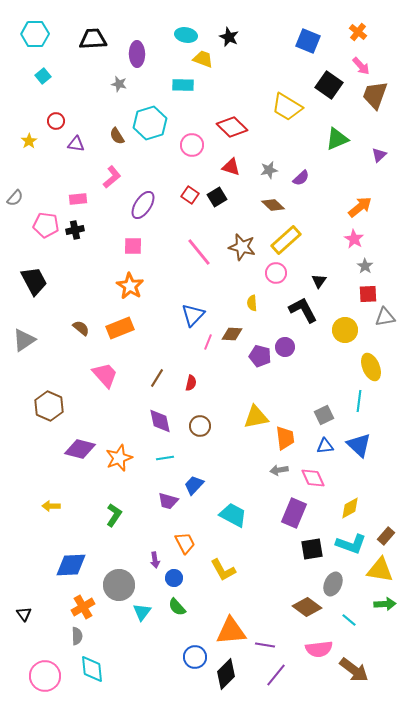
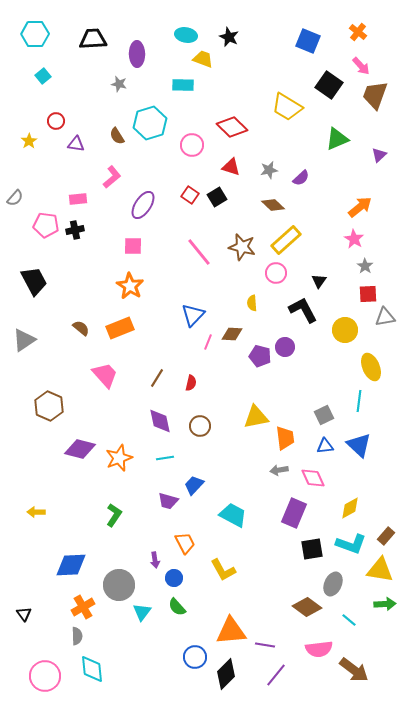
yellow arrow at (51, 506): moved 15 px left, 6 px down
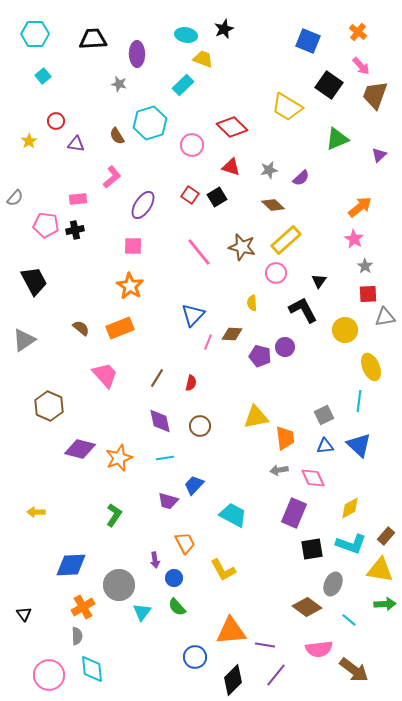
black star at (229, 37): moved 5 px left, 8 px up; rotated 24 degrees clockwise
cyan rectangle at (183, 85): rotated 45 degrees counterclockwise
black diamond at (226, 674): moved 7 px right, 6 px down
pink circle at (45, 676): moved 4 px right, 1 px up
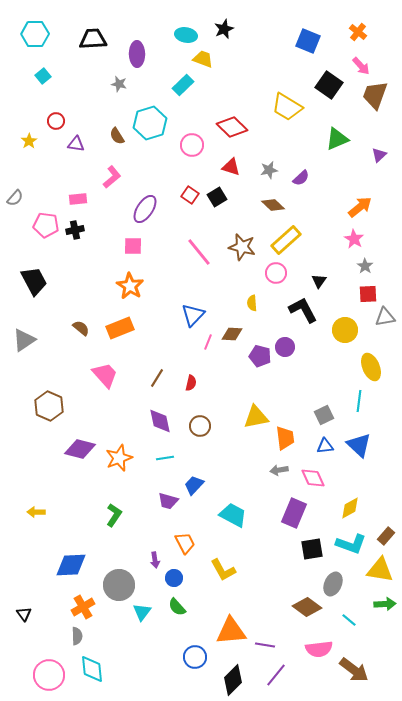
purple ellipse at (143, 205): moved 2 px right, 4 px down
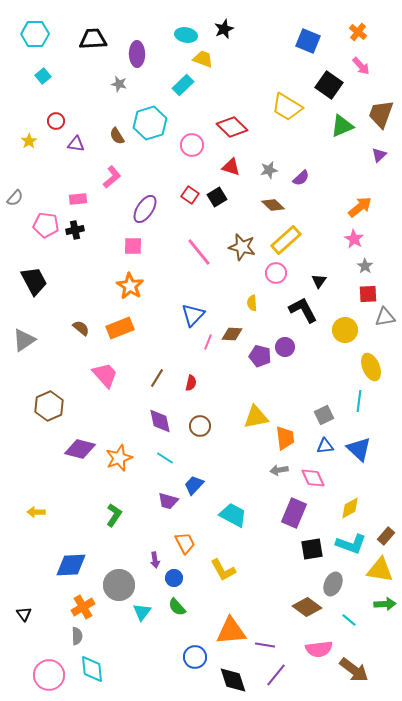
brown trapezoid at (375, 95): moved 6 px right, 19 px down
green triangle at (337, 139): moved 5 px right, 13 px up
brown hexagon at (49, 406): rotated 12 degrees clockwise
blue triangle at (359, 445): moved 4 px down
cyan line at (165, 458): rotated 42 degrees clockwise
black diamond at (233, 680): rotated 64 degrees counterclockwise
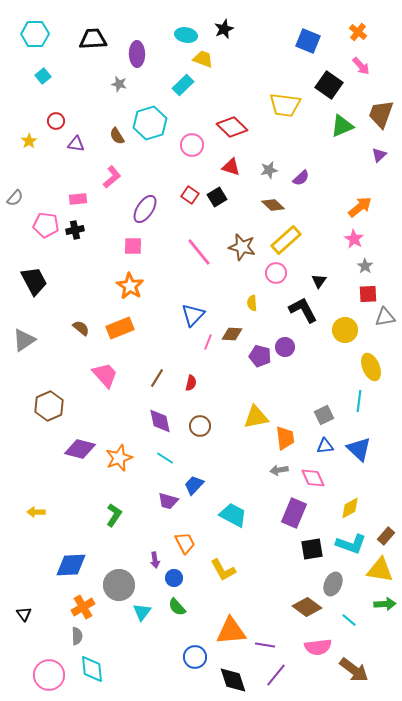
yellow trapezoid at (287, 107): moved 2 px left, 2 px up; rotated 24 degrees counterclockwise
pink semicircle at (319, 649): moved 1 px left, 2 px up
